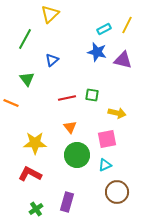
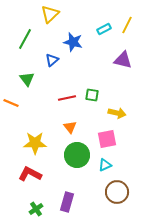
blue star: moved 24 px left, 10 px up
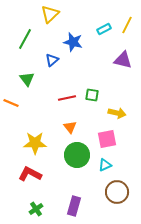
purple rectangle: moved 7 px right, 4 px down
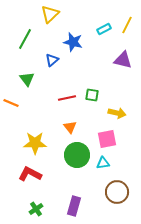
cyan triangle: moved 2 px left, 2 px up; rotated 16 degrees clockwise
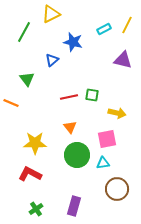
yellow triangle: moved 1 px right; rotated 18 degrees clockwise
green line: moved 1 px left, 7 px up
red line: moved 2 px right, 1 px up
brown circle: moved 3 px up
